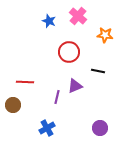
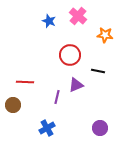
red circle: moved 1 px right, 3 px down
purple triangle: moved 1 px right, 1 px up
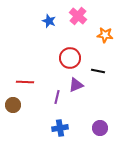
red circle: moved 3 px down
blue cross: moved 13 px right; rotated 21 degrees clockwise
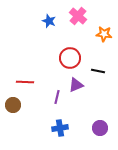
orange star: moved 1 px left, 1 px up
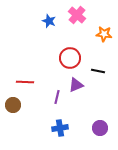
pink cross: moved 1 px left, 1 px up
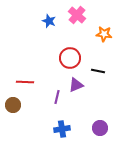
blue cross: moved 2 px right, 1 px down
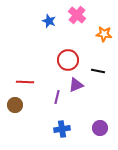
red circle: moved 2 px left, 2 px down
brown circle: moved 2 px right
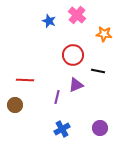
red circle: moved 5 px right, 5 px up
red line: moved 2 px up
blue cross: rotated 21 degrees counterclockwise
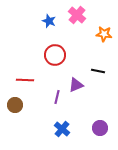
red circle: moved 18 px left
blue cross: rotated 21 degrees counterclockwise
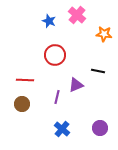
brown circle: moved 7 px right, 1 px up
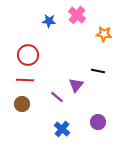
blue star: rotated 16 degrees counterclockwise
red circle: moved 27 px left
purple triangle: rotated 28 degrees counterclockwise
purple line: rotated 64 degrees counterclockwise
purple circle: moved 2 px left, 6 px up
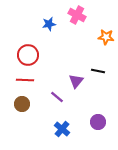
pink cross: rotated 12 degrees counterclockwise
blue star: moved 3 px down; rotated 16 degrees counterclockwise
orange star: moved 2 px right, 3 px down
purple triangle: moved 4 px up
